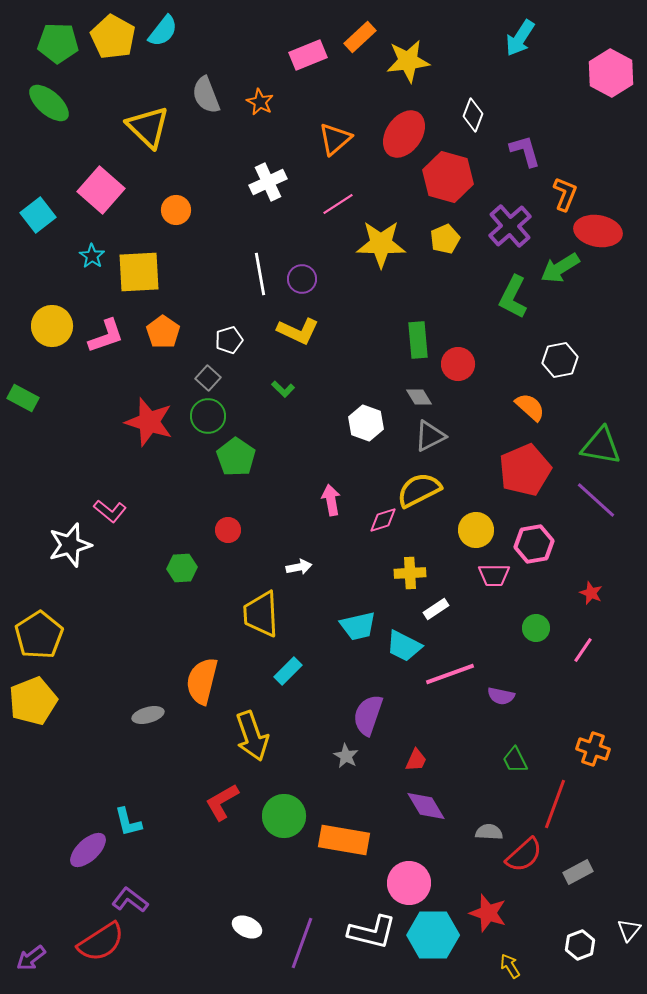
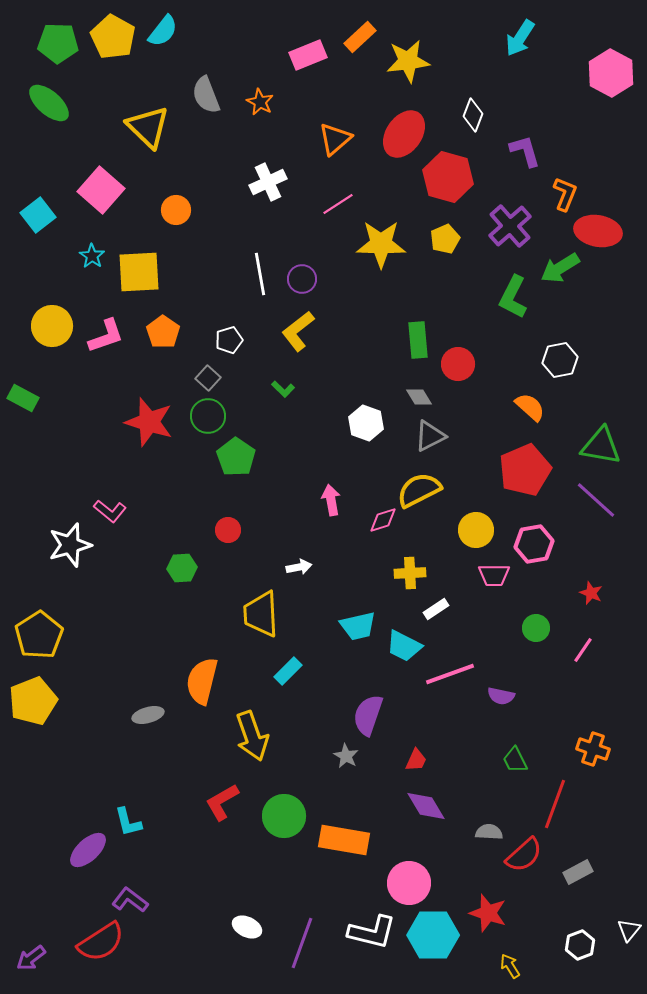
yellow L-shape at (298, 331): rotated 117 degrees clockwise
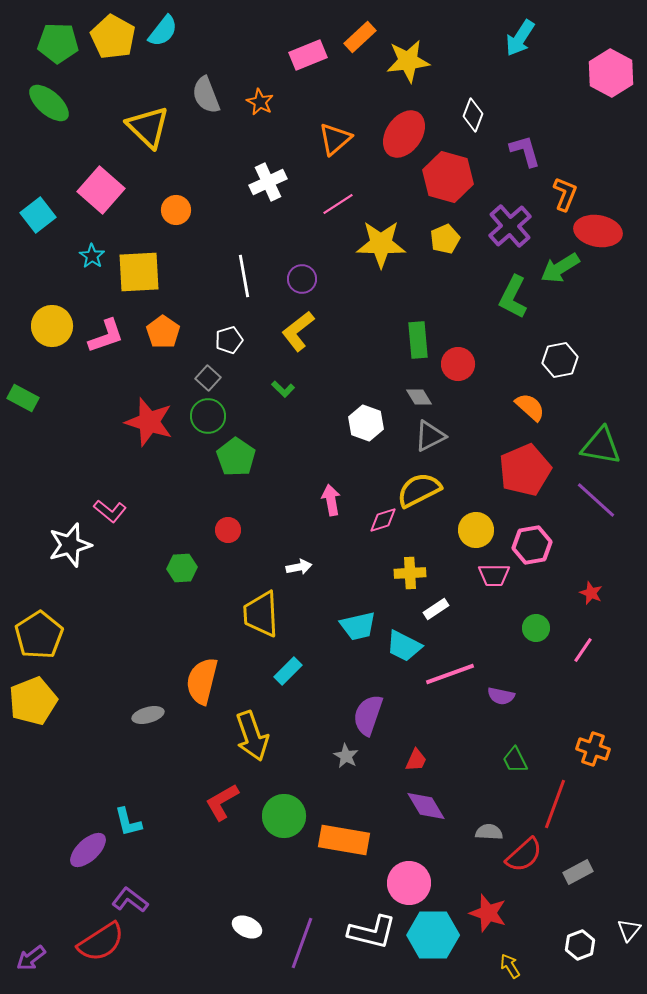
white line at (260, 274): moved 16 px left, 2 px down
pink hexagon at (534, 544): moved 2 px left, 1 px down
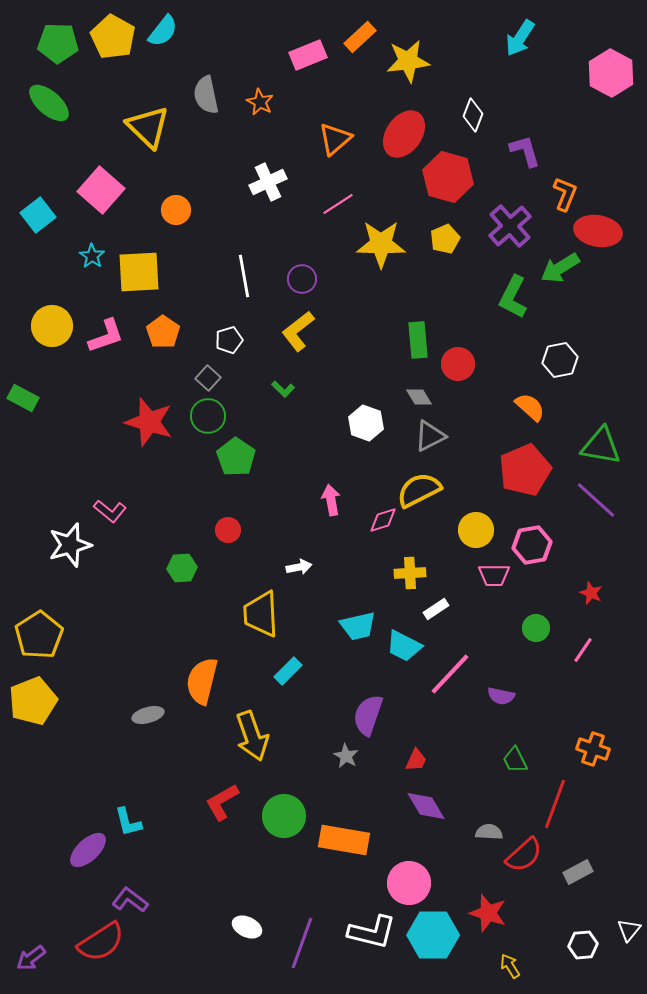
gray semicircle at (206, 95): rotated 9 degrees clockwise
pink line at (450, 674): rotated 27 degrees counterclockwise
white hexagon at (580, 945): moved 3 px right; rotated 16 degrees clockwise
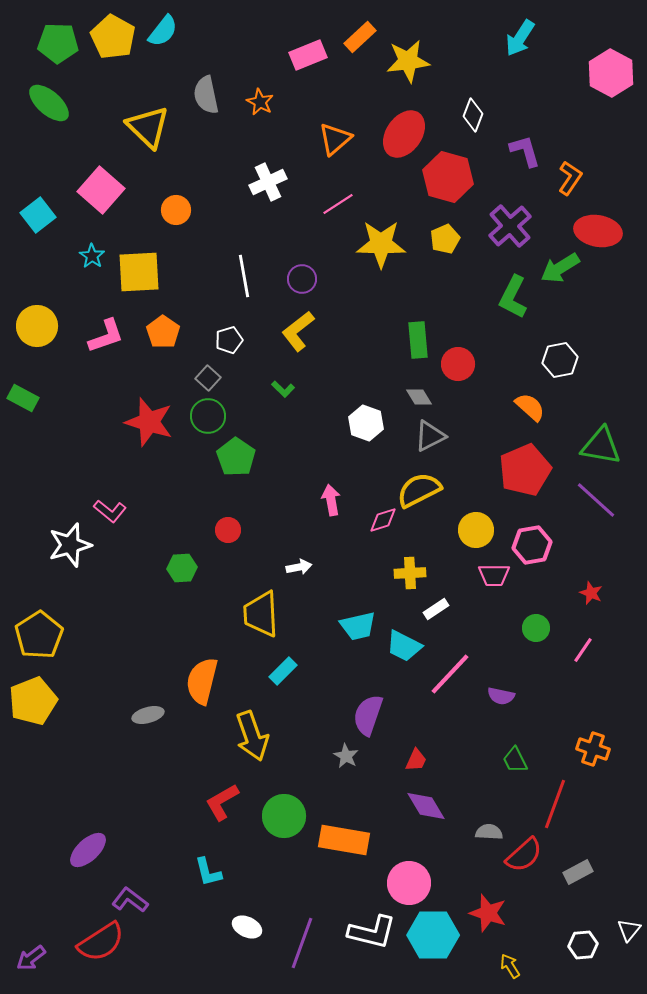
orange L-shape at (565, 194): moved 5 px right, 16 px up; rotated 12 degrees clockwise
yellow circle at (52, 326): moved 15 px left
cyan rectangle at (288, 671): moved 5 px left
cyan L-shape at (128, 822): moved 80 px right, 50 px down
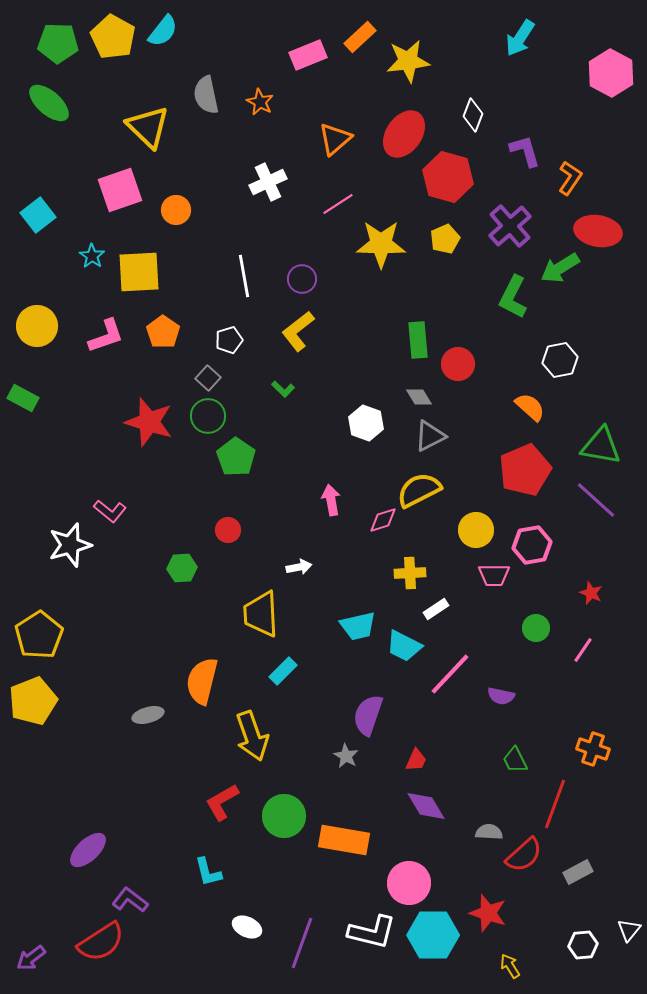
pink square at (101, 190): moved 19 px right; rotated 30 degrees clockwise
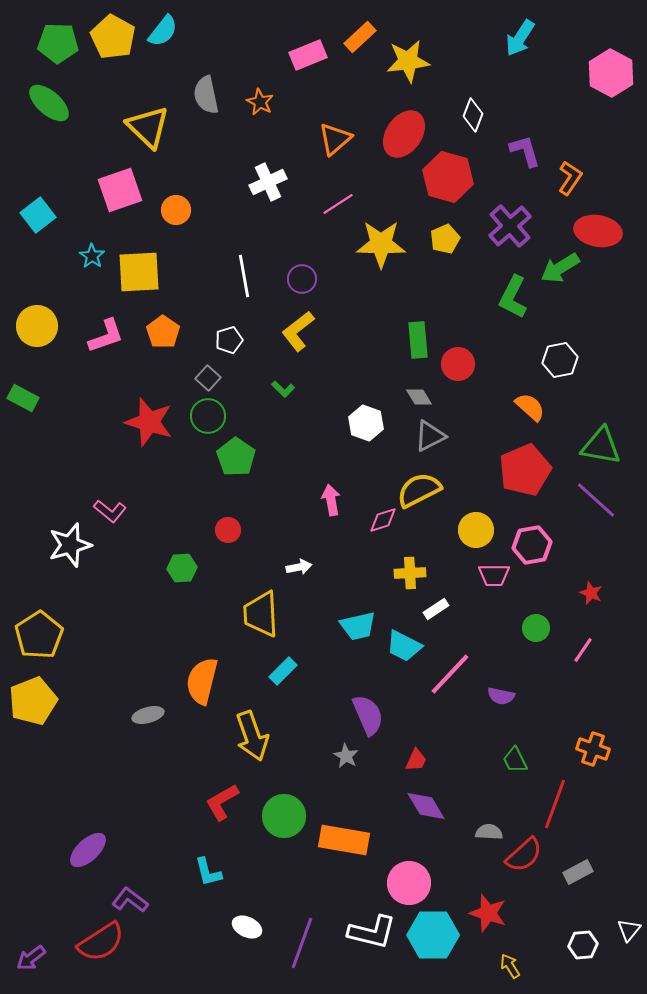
purple semicircle at (368, 715): rotated 138 degrees clockwise
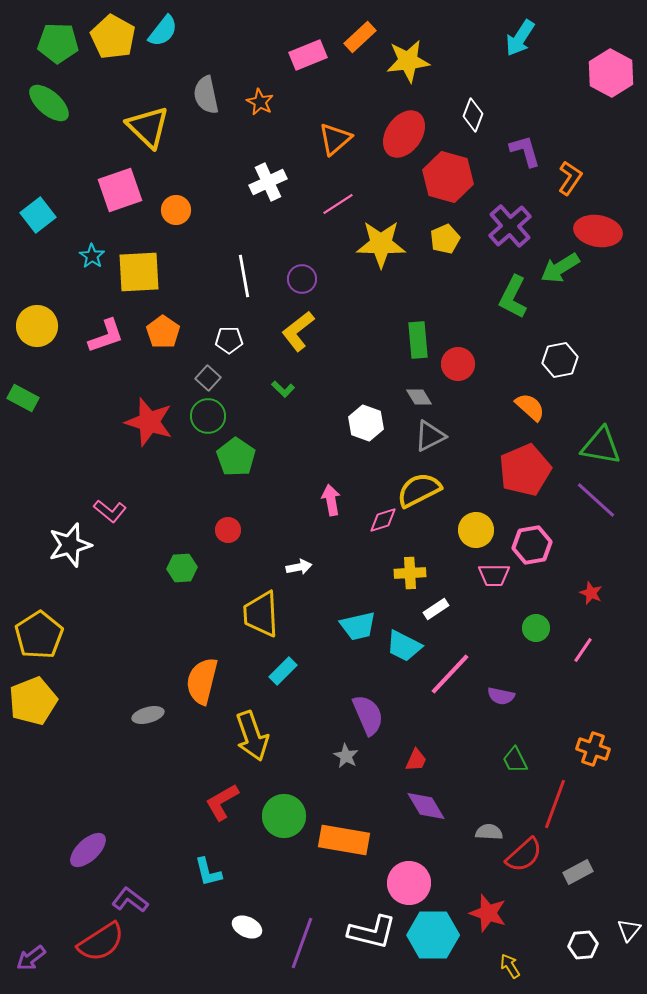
white pentagon at (229, 340): rotated 16 degrees clockwise
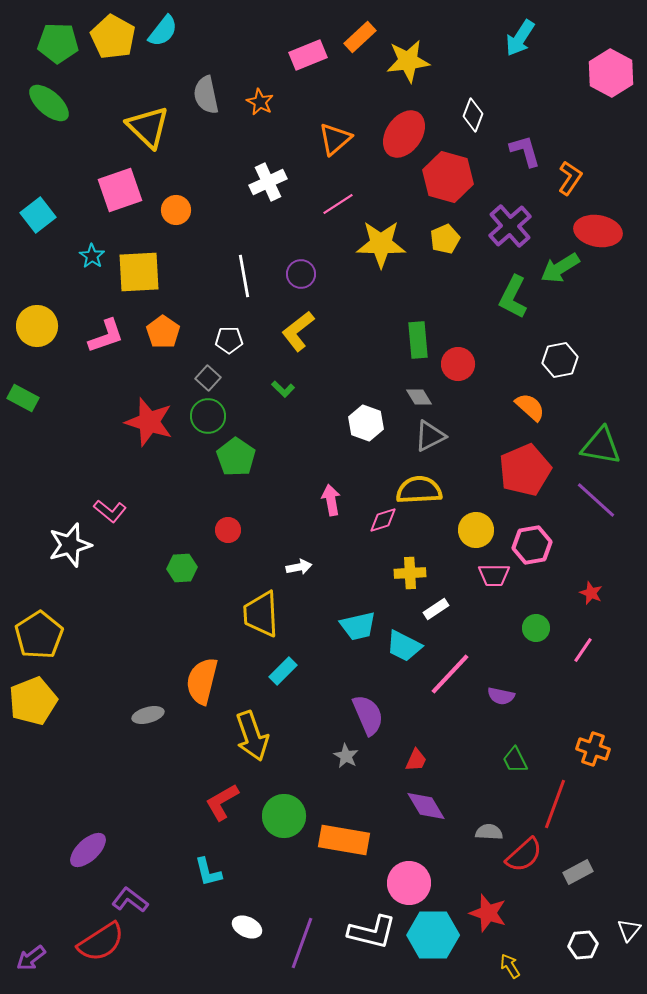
purple circle at (302, 279): moved 1 px left, 5 px up
yellow semicircle at (419, 490): rotated 24 degrees clockwise
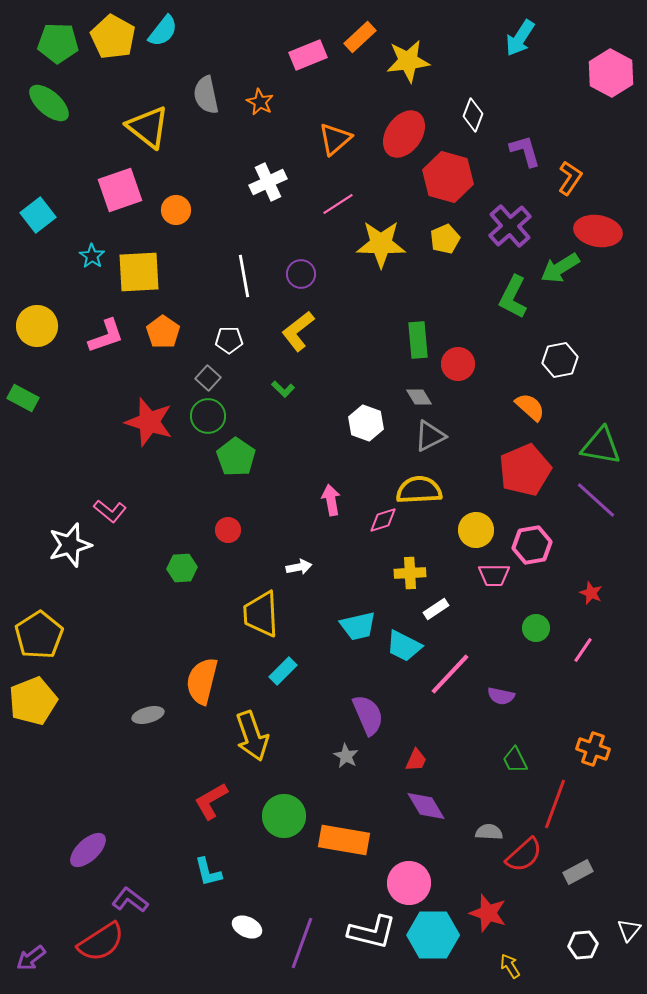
yellow triangle at (148, 127): rotated 6 degrees counterclockwise
red L-shape at (222, 802): moved 11 px left, 1 px up
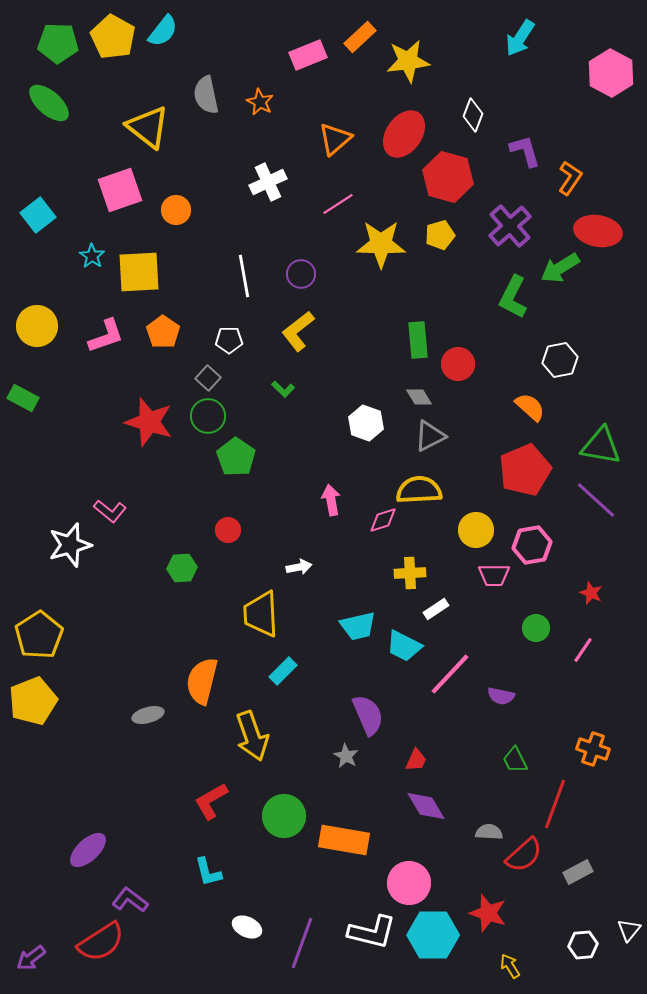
yellow pentagon at (445, 239): moved 5 px left, 4 px up; rotated 8 degrees clockwise
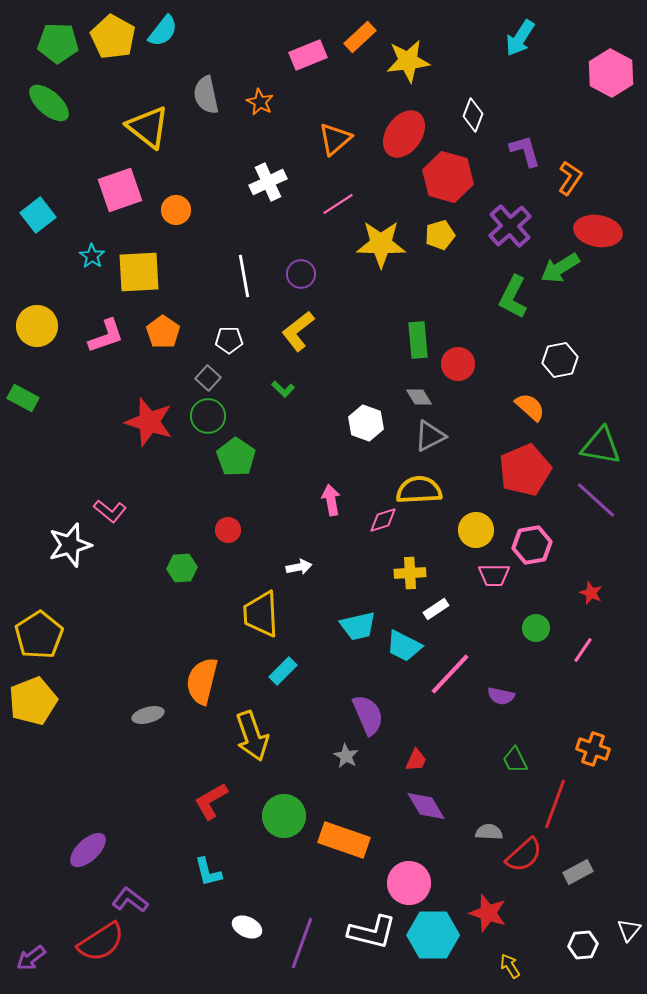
orange rectangle at (344, 840): rotated 9 degrees clockwise
